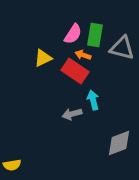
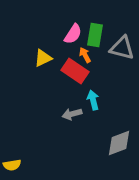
orange arrow: moved 2 px right; rotated 42 degrees clockwise
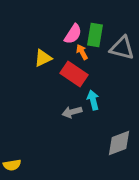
orange arrow: moved 3 px left, 3 px up
red rectangle: moved 1 px left, 3 px down
gray arrow: moved 2 px up
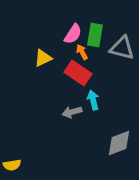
red rectangle: moved 4 px right, 1 px up
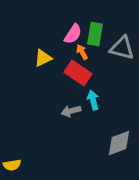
green rectangle: moved 1 px up
gray arrow: moved 1 px left, 1 px up
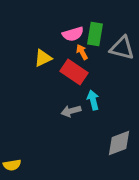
pink semicircle: rotated 40 degrees clockwise
red rectangle: moved 4 px left, 1 px up
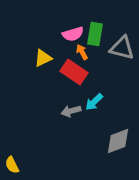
cyan arrow: moved 1 px right, 2 px down; rotated 120 degrees counterclockwise
gray diamond: moved 1 px left, 2 px up
yellow semicircle: rotated 72 degrees clockwise
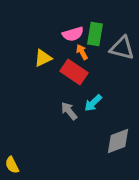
cyan arrow: moved 1 px left, 1 px down
gray arrow: moved 2 px left; rotated 66 degrees clockwise
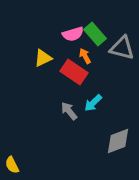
green rectangle: rotated 50 degrees counterclockwise
orange arrow: moved 3 px right, 4 px down
